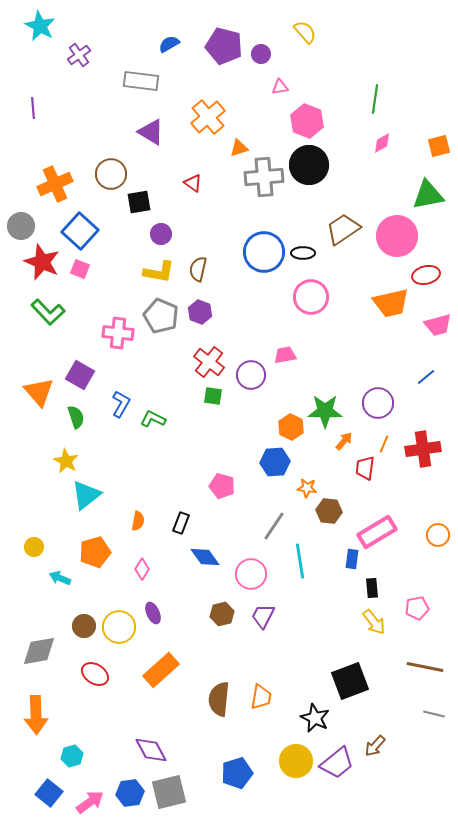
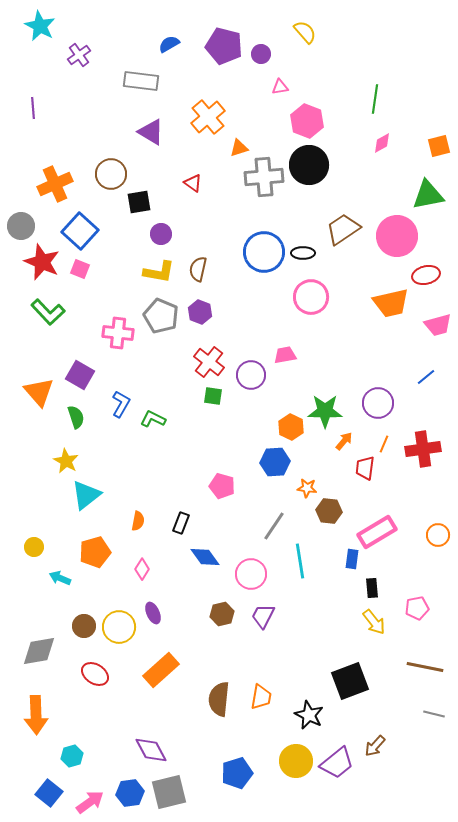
black star at (315, 718): moved 6 px left, 3 px up
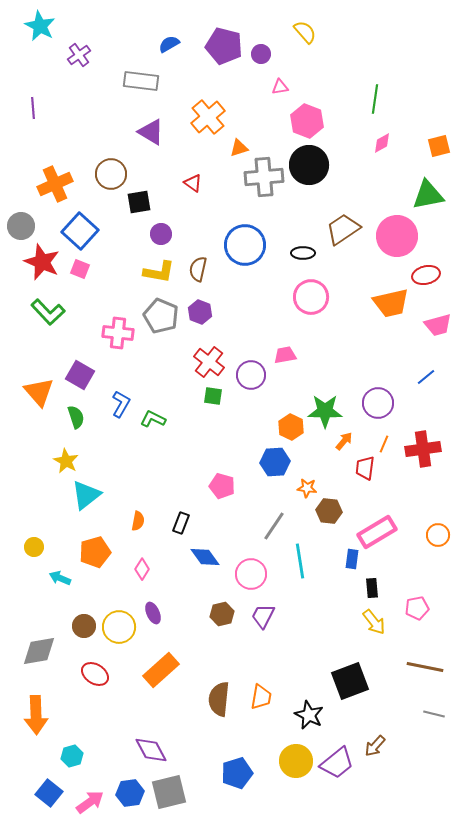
blue circle at (264, 252): moved 19 px left, 7 px up
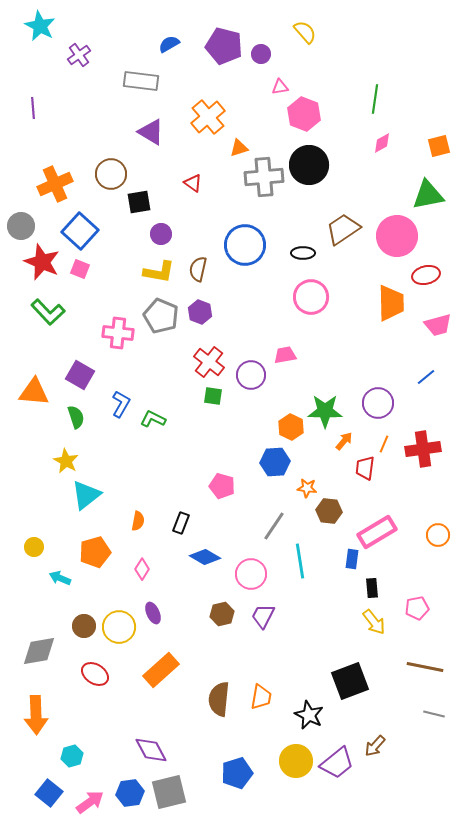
pink hexagon at (307, 121): moved 3 px left, 7 px up
orange trapezoid at (391, 303): rotated 78 degrees counterclockwise
orange triangle at (39, 392): moved 5 px left; rotated 44 degrees counterclockwise
blue diamond at (205, 557): rotated 24 degrees counterclockwise
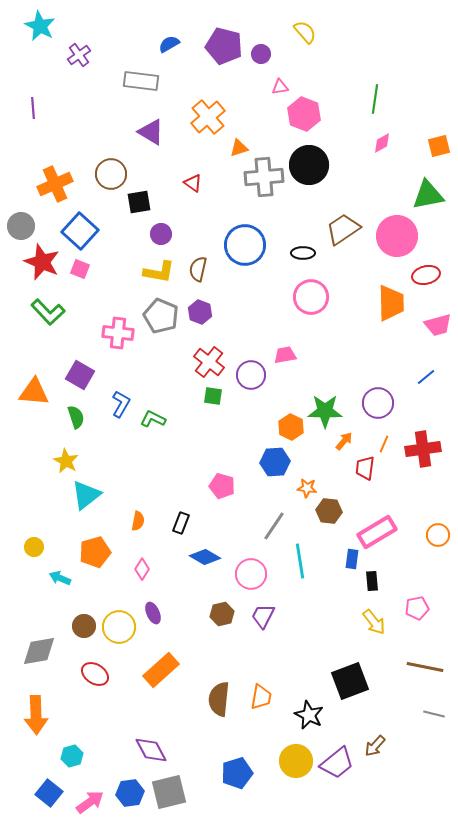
black rectangle at (372, 588): moved 7 px up
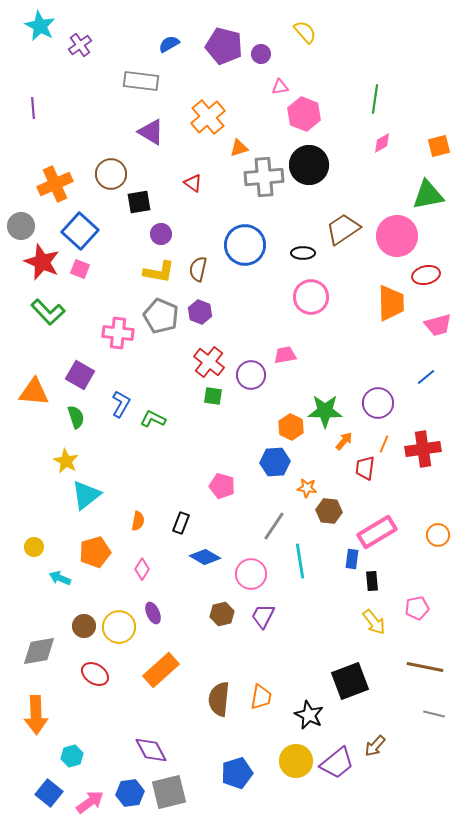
purple cross at (79, 55): moved 1 px right, 10 px up
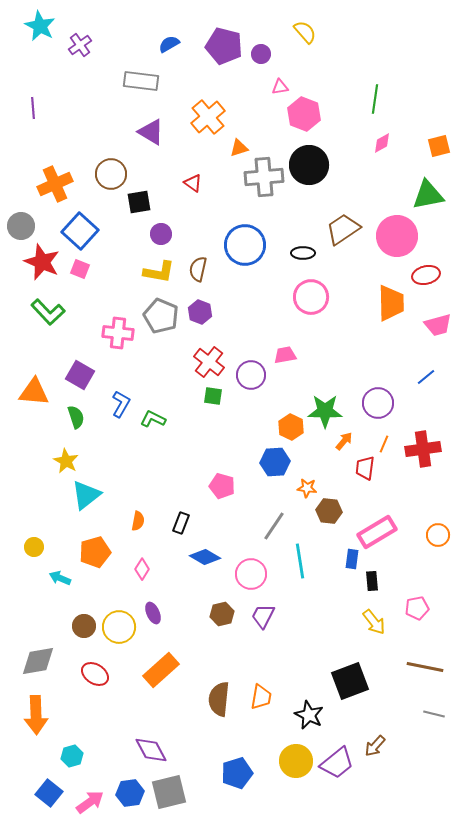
gray diamond at (39, 651): moved 1 px left, 10 px down
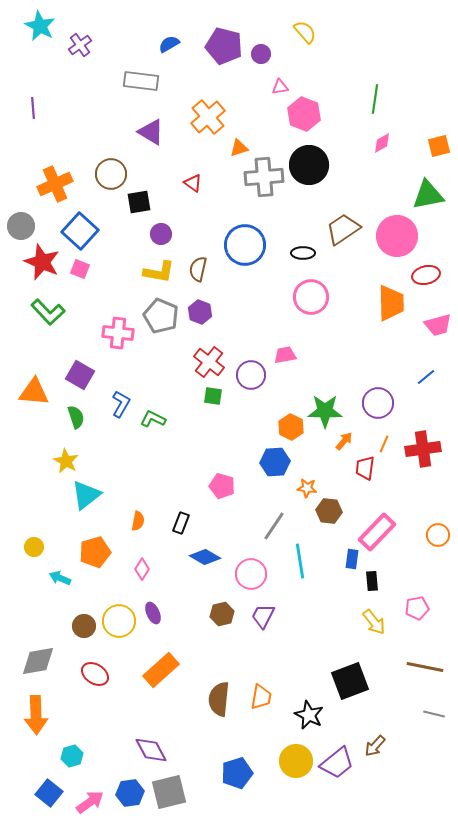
pink rectangle at (377, 532): rotated 15 degrees counterclockwise
yellow circle at (119, 627): moved 6 px up
